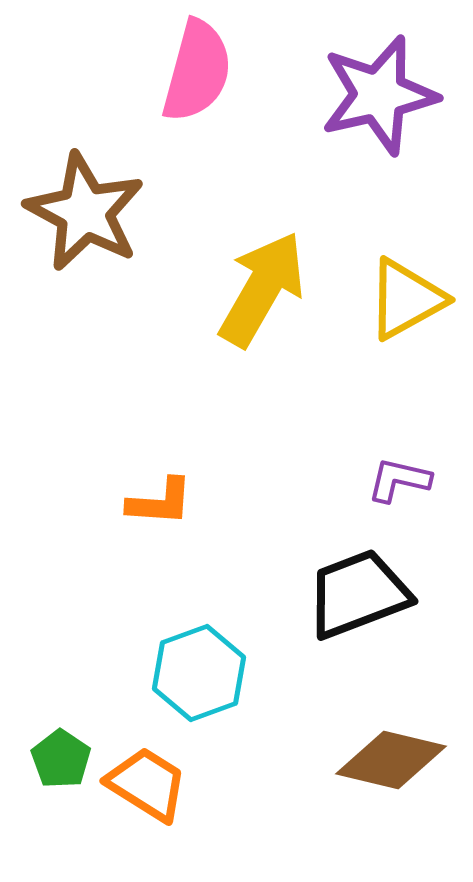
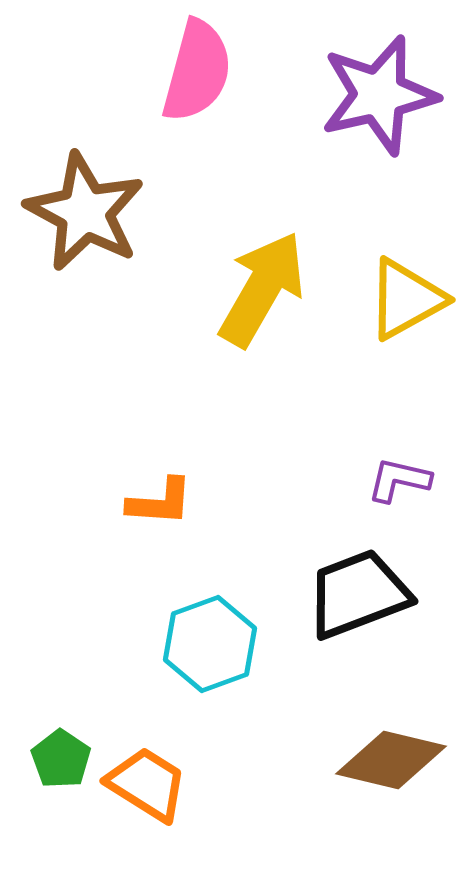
cyan hexagon: moved 11 px right, 29 px up
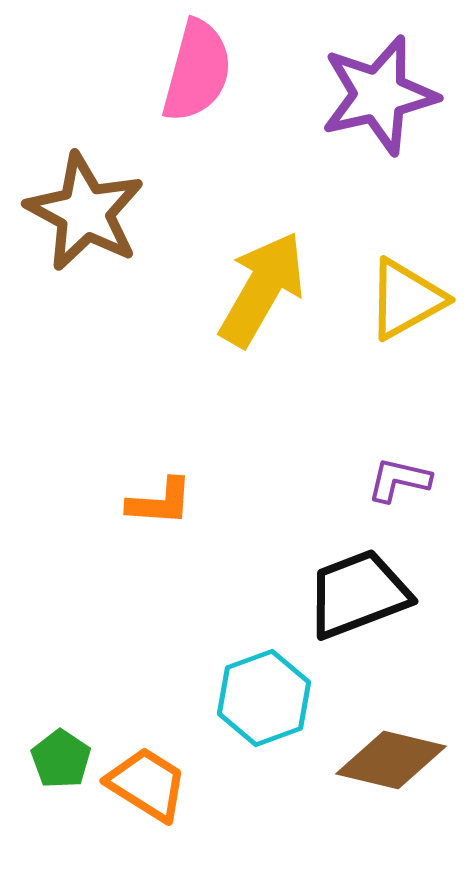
cyan hexagon: moved 54 px right, 54 px down
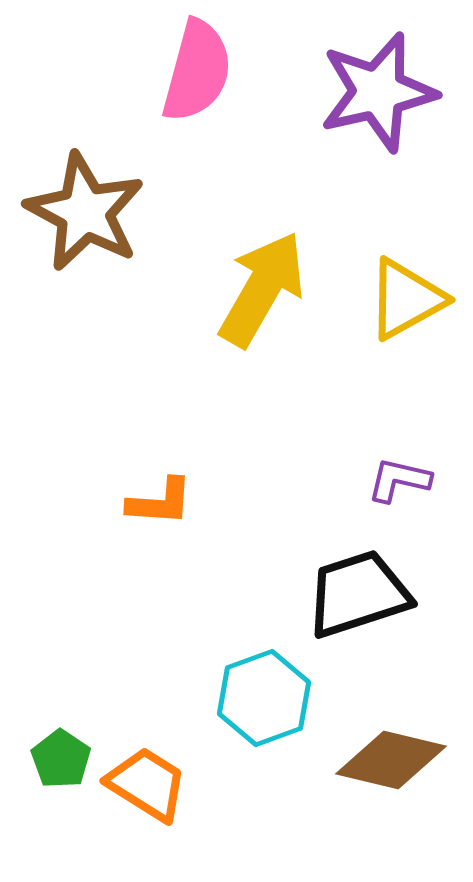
purple star: moved 1 px left, 3 px up
black trapezoid: rotated 3 degrees clockwise
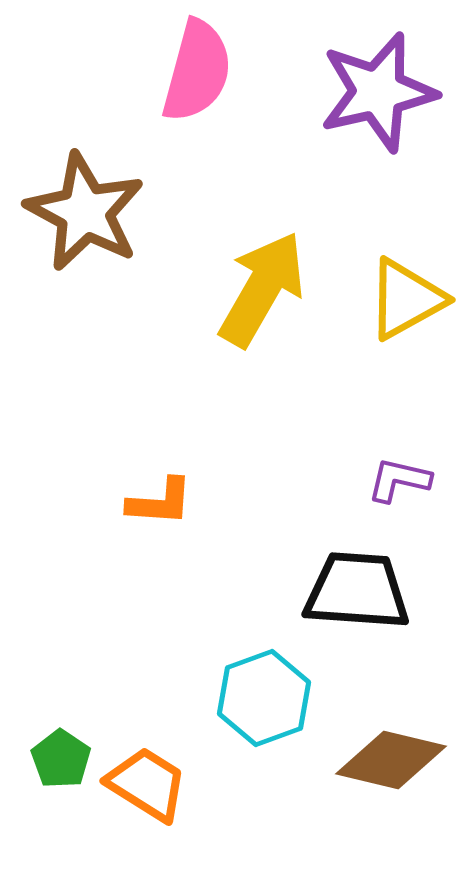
black trapezoid: moved 1 px left, 3 px up; rotated 22 degrees clockwise
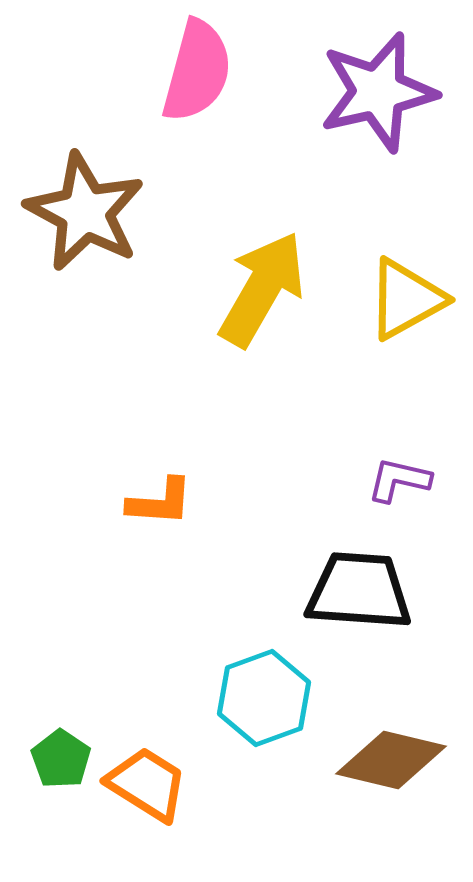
black trapezoid: moved 2 px right
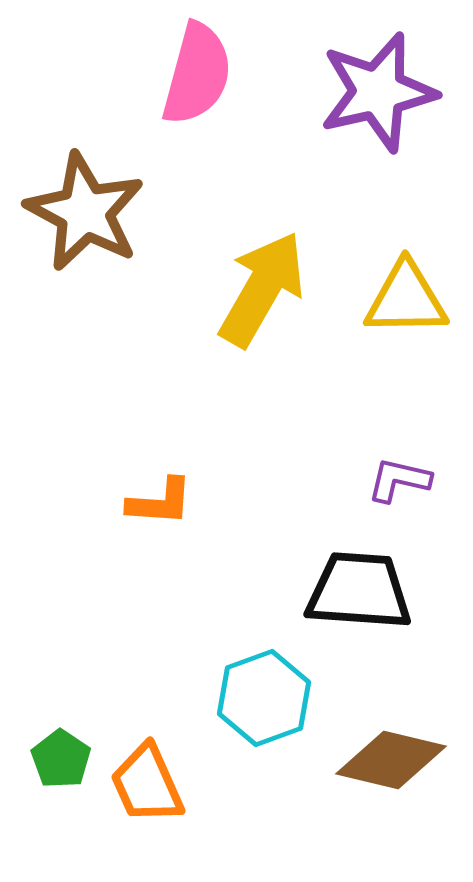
pink semicircle: moved 3 px down
yellow triangle: rotated 28 degrees clockwise
orange trapezoid: rotated 146 degrees counterclockwise
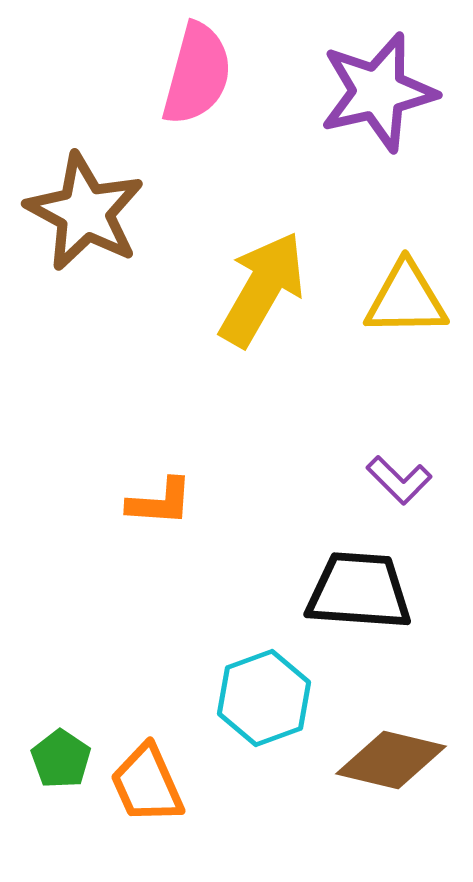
purple L-shape: rotated 148 degrees counterclockwise
